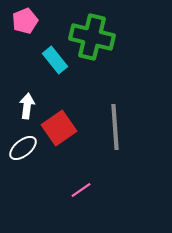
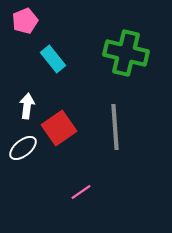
green cross: moved 34 px right, 16 px down
cyan rectangle: moved 2 px left, 1 px up
pink line: moved 2 px down
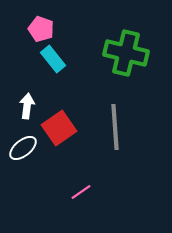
pink pentagon: moved 16 px right, 8 px down; rotated 30 degrees counterclockwise
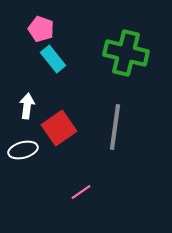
gray line: rotated 12 degrees clockwise
white ellipse: moved 2 px down; rotated 24 degrees clockwise
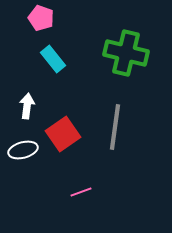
pink pentagon: moved 11 px up
red square: moved 4 px right, 6 px down
pink line: rotated 15 degrees clockwise
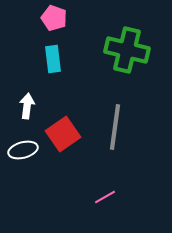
pink pentagon: moved 13 px right
green cross: moved 1 px right, 3 px up
cyan rectangle: rotated 32 degrees clockwise
pink line: moved 24 px right, 5 px down; rotated 10 degrees counterclockwise
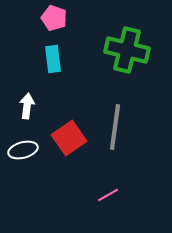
red square: moved 6 px right, 4 px down
pink line: moved 3 px right, 2 px up
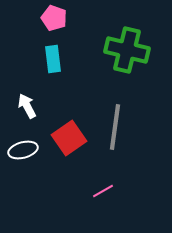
white arrow: rotated 35 degrees counterclockwise
pink line: moved 5 px left, 4 px up
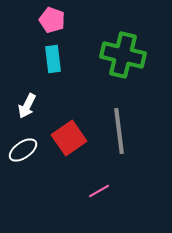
pink pentagon: moved 2 px left, 2 px down
green cross: moved 4 px left, 5 px down
white arrow: rotated 125 degrees counterclockwise
gray line: moved 4 px right, 4 px down; rotated 15 degrees counterclockwise
white ellipse: rotated 20 degrees counterclockwise
pink line: moved 4 px left
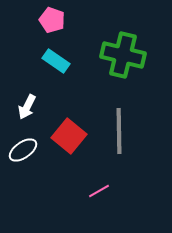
cyan rectangle: moved 3 px right, 2 px down; rotated 48 degrees counterclockwise
white arrow: moved 1 px down
gray line: rotated 6 degrees clockwise
red square: moved 2 px up; rotated 16 degrees counterclockwise
